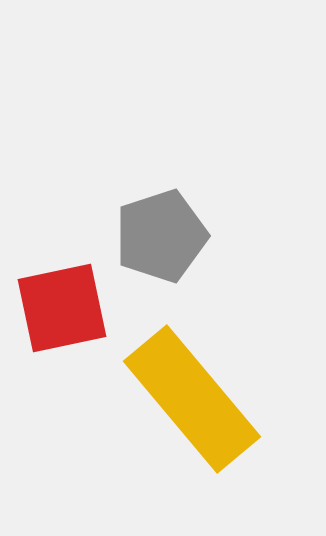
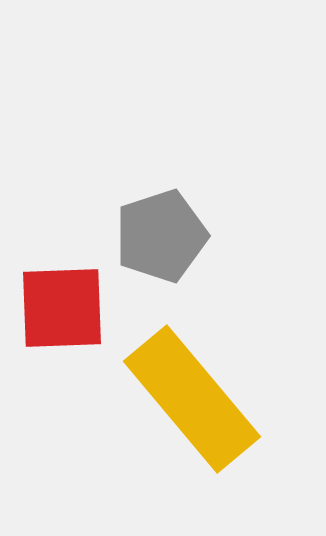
red square: rotated 10 degrees clockwise
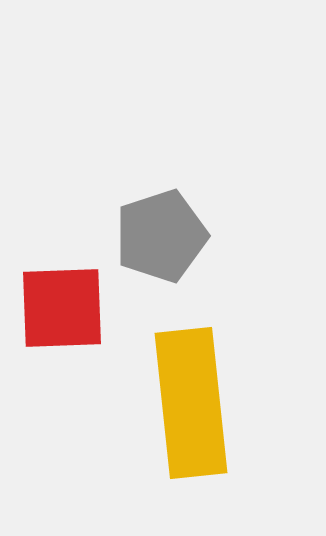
yellow rectangle: moved 1 px left, 4 px down; rotated 34 degrees clockwise
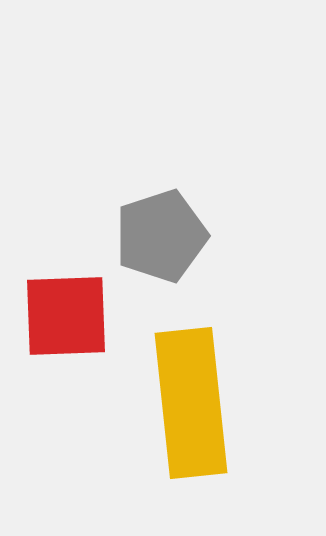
red square: moved 4 px right, 8 px down
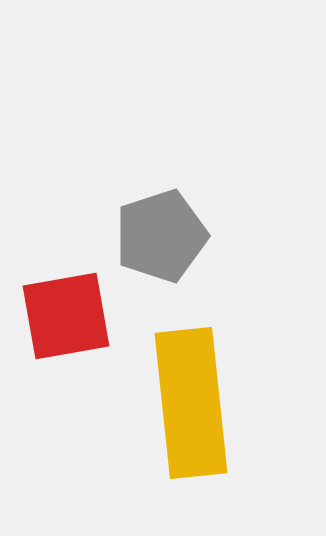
red square: rotated 8 degrees counterclockwise
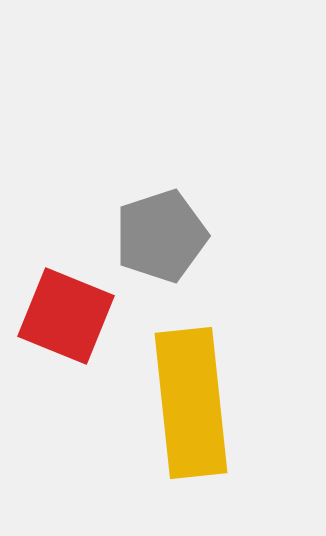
red square: rotated 32 degrees clockwise
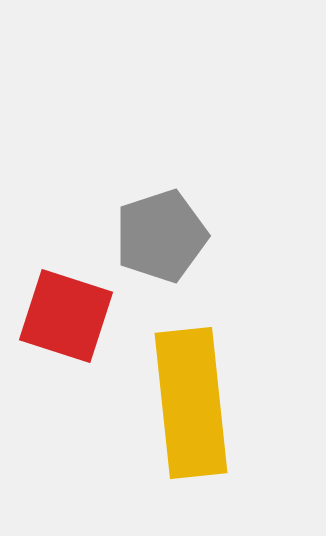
red square: rotated 4 degrees counterclockwise
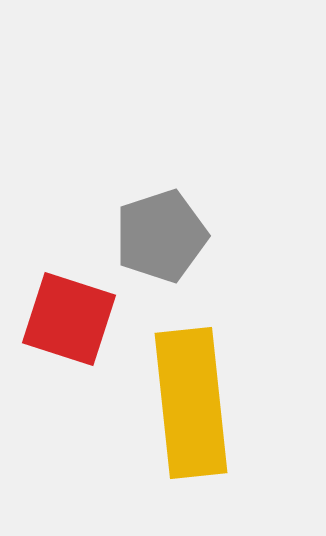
red square: moved 3 px right, 3 px down
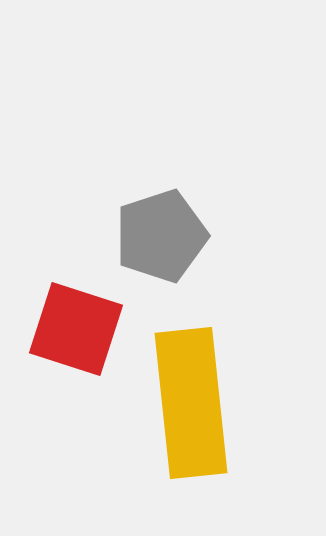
red square: moved 7 px right, 10 px down
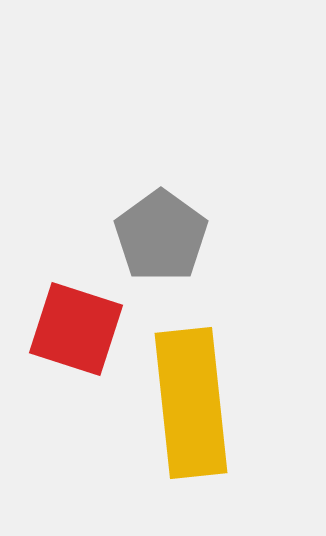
gray pentagon: rotated 18 degrees counterclockwise
